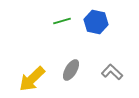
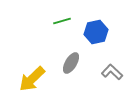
blue hexagon: moved 10 px down; rotated 25 degrees counterclockwise
gray ellipse: moved 7 px up
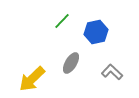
green line: rotated 30 degrees counterclockwise
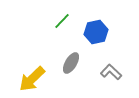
gray L-shape: moved 1 px left
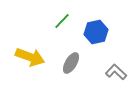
gray L-shape: moved 5 px right
yellow arrow: moved 2 px left, 22 px up; rotated 116 degrees counterclockwise
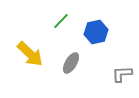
green line: moved 1 px left
yellow arrow: moved 3 px up; rotated 24 degrees clockwise
gray L-shape: moved 6 px right, 2 px down; rotated 45 degrees counterclockwise
